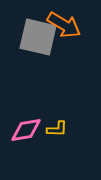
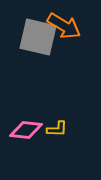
orange arrow: moved 1 px down
pink diamond: rotated 16 degrees clockwise
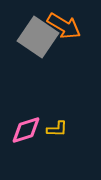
gray square: rotated 21 degrees clockwise
pink diamond: rotated 24 degrees counterclockwise
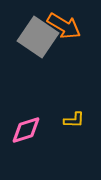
yellow L-shape: moved 17 px right, 9 px up
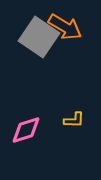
orange arrow: moved 1 px right, 1 px down
gray square: moved 1 px right
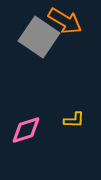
orange arrow: moved 6 px up
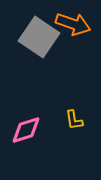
orange arrow: moved 8 px right, 3 px down; rotated 12 degrees counterclockwise
yellow L-shape: rotated 80 degrees clockwise
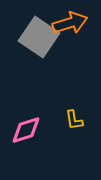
orange arrow: moved 3 px left, 1 px up; rotated 36 degrees counterclockwise
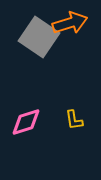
pink diamond: moved 8 px up
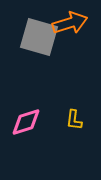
gray square: rotated 18 degrees counterclockwise
yellow L-shape: rotated 15 degrees clockwise
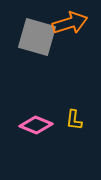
gray square: moved 2 px left
pink diamond: moved 10 px right, 3 px down; rotated 40 degrees clockwise
